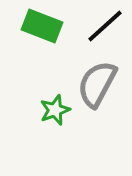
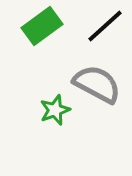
green rectangle: rotated 57 degrees counterclockwise
gray semicircle: rotated 90 degrees clockwise
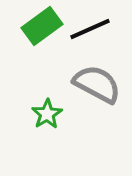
black line: moved 15 px left, 3 px down; rotated 18 degrees clockwise
green star: moved 8 px left, 4 px down; rotated 12 degrees counterclockwise
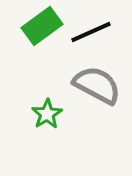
black line: moved 1 px right, 3 px down
gray semicircle: moved 1 px down
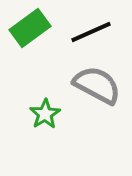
green rectangle: moved 12 px left, 2 px down
green star: moved 2 px left
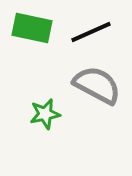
green rectangle: moved 2 px right; rotated 48 degrees clockwise
green star: rotated 20 degrees clockwise
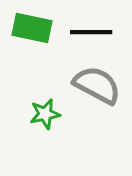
black line: rotated 24 degrees clockwise
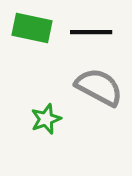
gray semicircle: moved 2 px right, 2 px down
green star: moved 1 px right, 5 px down; rotated 8 degrees counterclockwise
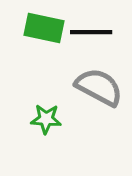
green rectangle: moved 12 px right
green star: rotated 24 degrees clockwise
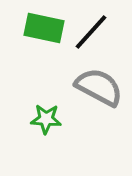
black line: rotated 48 degrees counterclockwise
